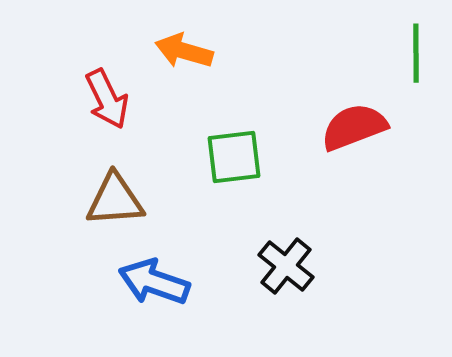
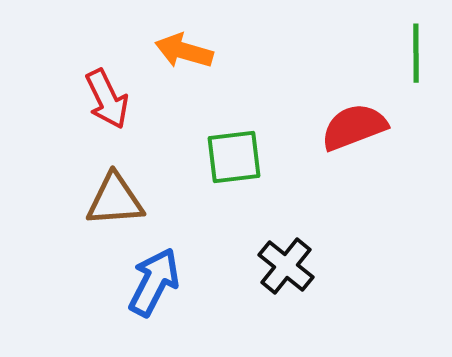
blue arrow: rotated 98 degrees clockwise
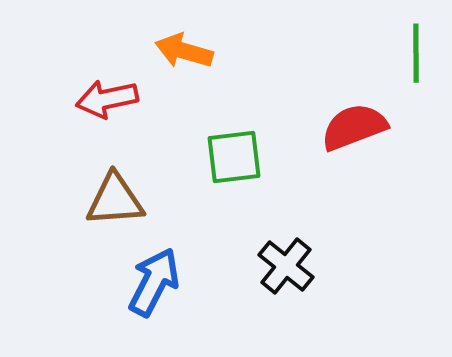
red arrow: rotated 104 degrees clockwise
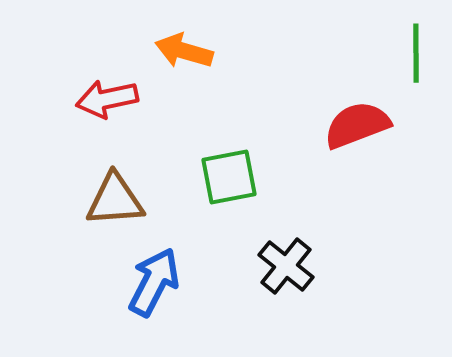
red semicircle: moved 3 px right, 2 px up
green square: moved 5 px left, 20 px down; rotated 4 degrees counterclockwise
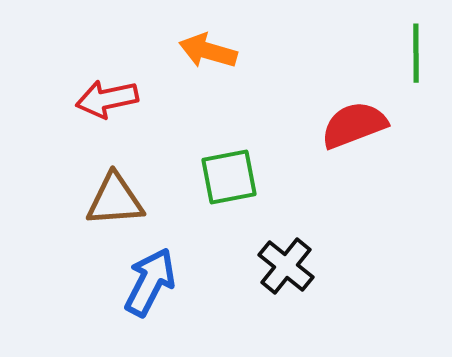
orange arrow: moved 24 px right
red semicircle: moved 3 px left
blue arrow: moved 4 px left
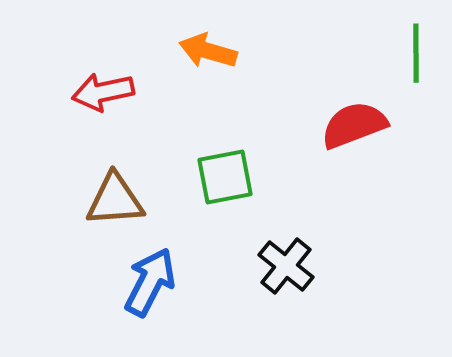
red arrow: moved 4 px left, 7 px up
green square: moved 4 px left
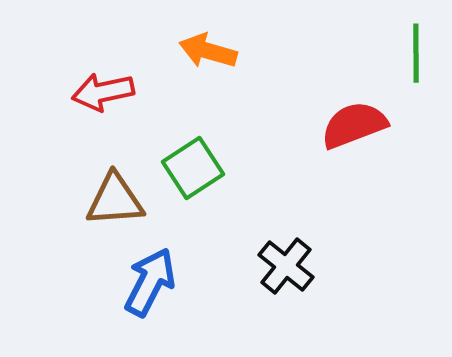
green square: moved 32 px left, 9 px up; rotated 22 degrees counterclockwise
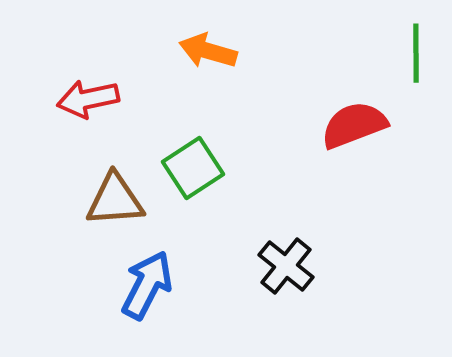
red arrow: moved 15 px left, 7 px down
blue arrow: moved 3 px left, 3 px down
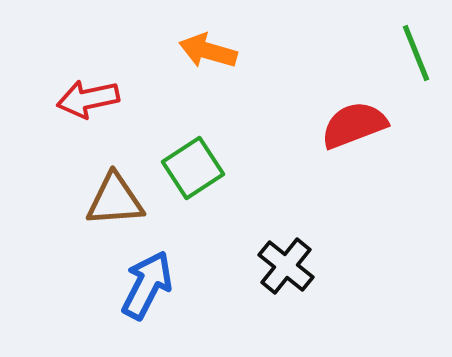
green line: rotated 22 degrees counterclockwise
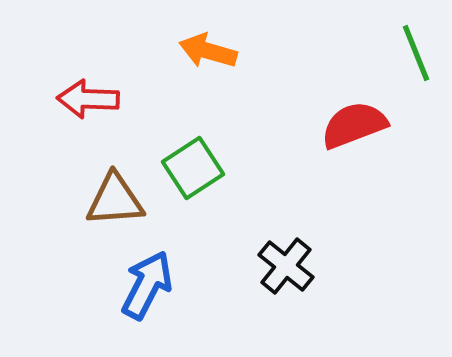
red arrow: rotated 14 degrees clockwise
